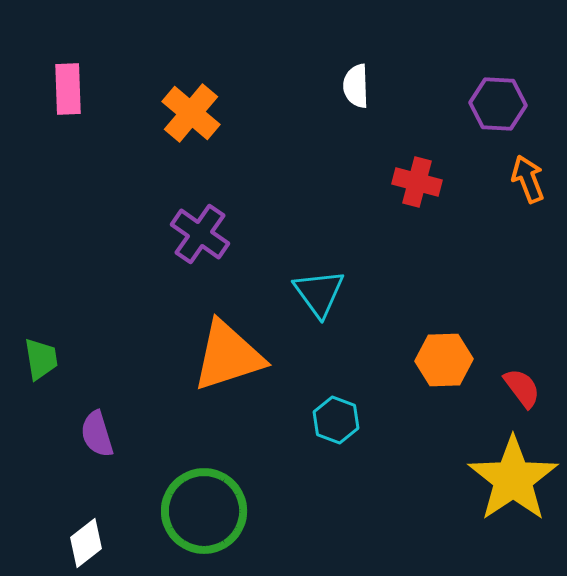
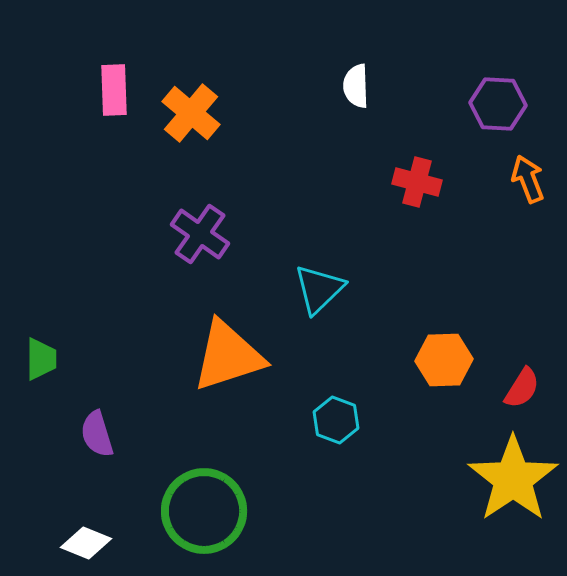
pink rectangle: moved 46 px right, 1 px down
cyan triangle: moved 4 px up; rotated 22 degrees clockwise
green trapezoid: rotated 9 degrees clockwise
red semicircle: rotated 69 degrees clockwise
white diamond: rotated 60 degrees clockwise
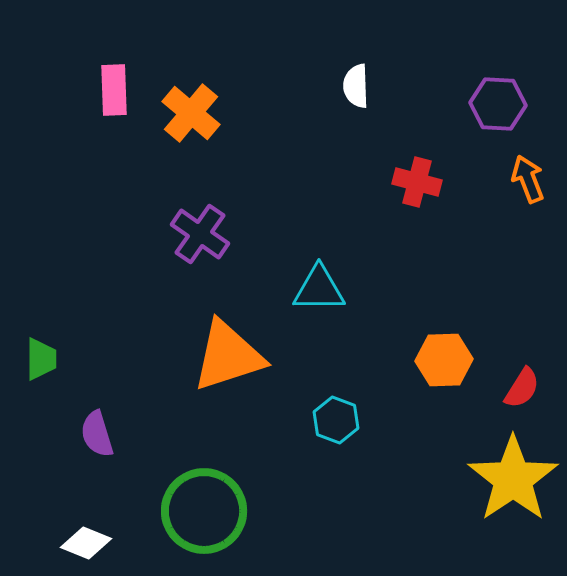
cyan triangle: rotated 44 degrees clockwise
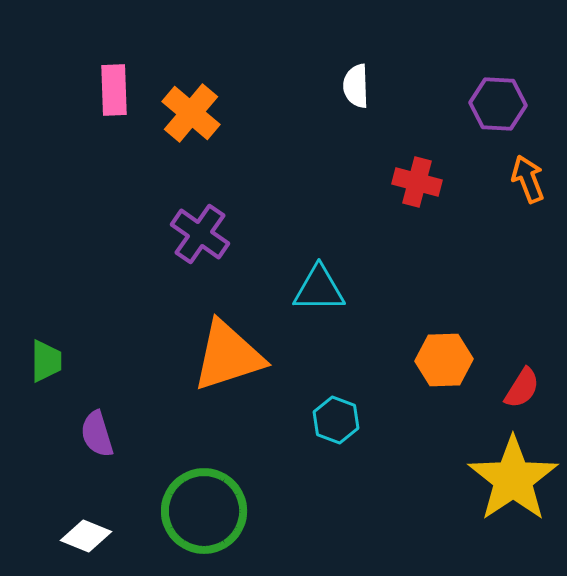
green trapezoid: moved 5 px right, 2 px down
white diamond: moved 7 px up
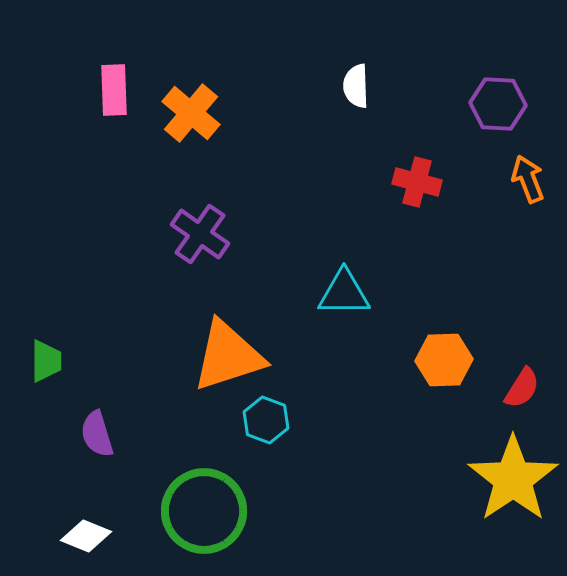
cyan triangle: moved 25 px right, 4 px down
cyan hexagon: moved 70 px left
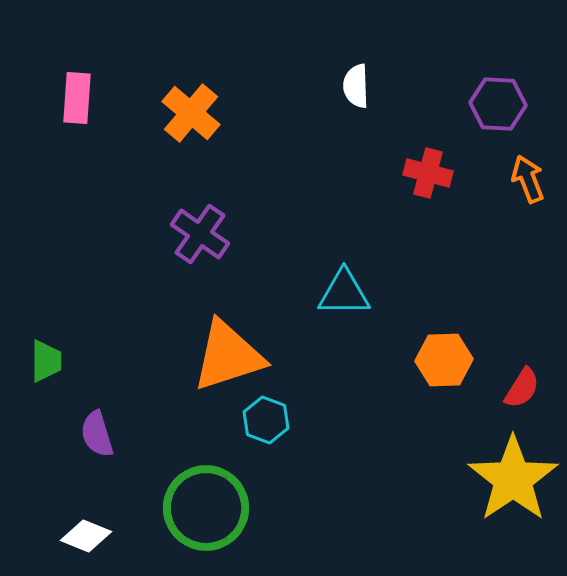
pink rectangle: moved 37 px left, 8 px down; rotated 6 degrees clockwise
red cross: moved 11 px right, 9 px up
green circle: moved 2 px right, 3 px up
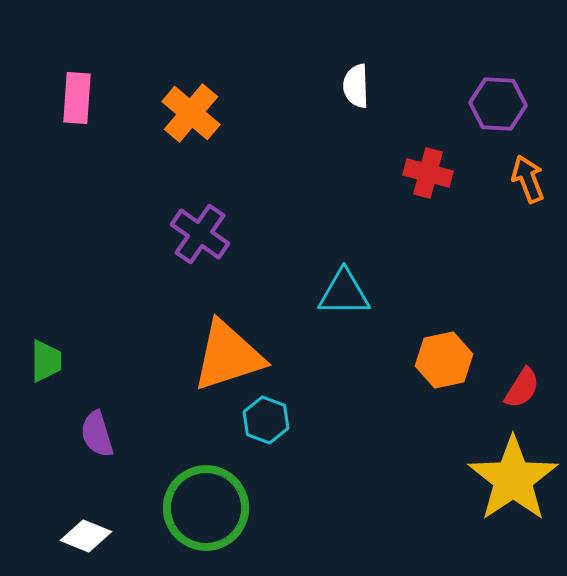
orange hexagon: rotated 10 degrees counterclockwise
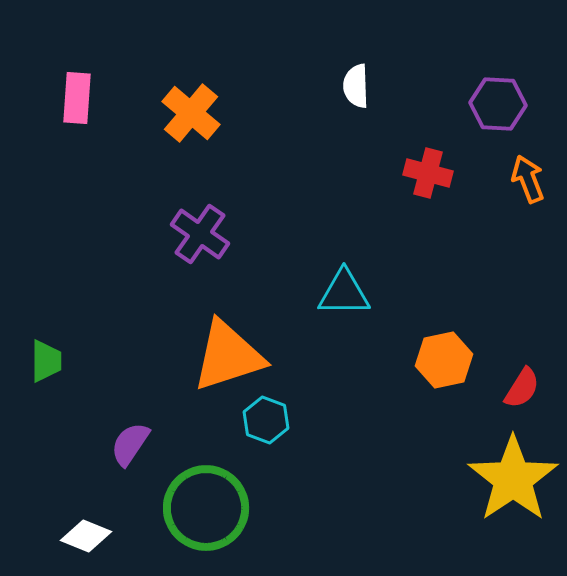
purple semicircle: moved 33 px right, 10 px down; rotated 51 degrees clockwise
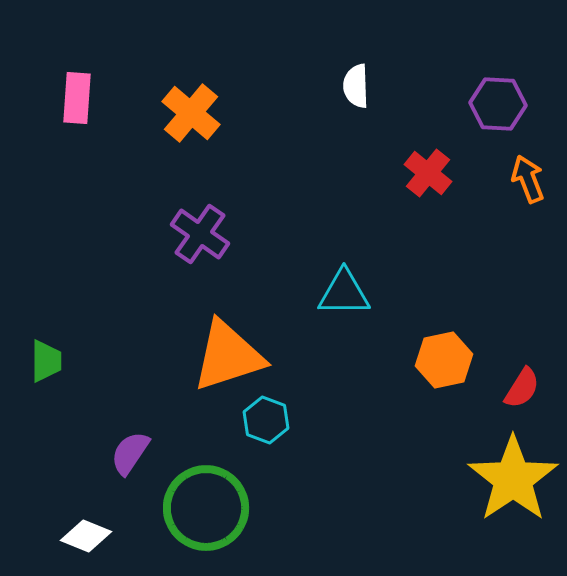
red cross: rotated 24 degrees clockwise
purple semicircle: moved 9 px down
